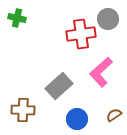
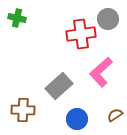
brown semicircle: moved 1 px right
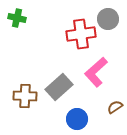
pink L-shape: moved 5 px left
gray rectangle: moved 1 px down
brown cross: moved 2 px right, 14 px up
brown semicircle: moved 8 px up
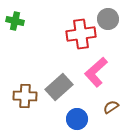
green cross: moved 2 px left, 3 px down
brown semicircle: moved 4 px left
